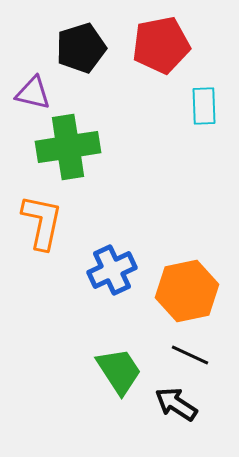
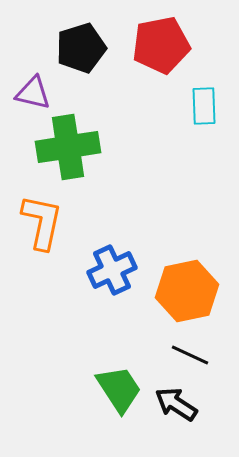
green trapezoid: moved 18 px down
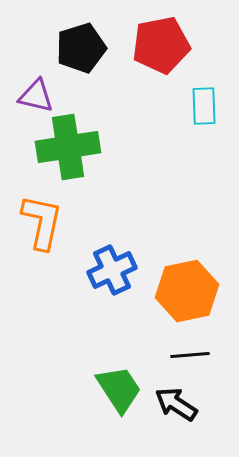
purple triangle: moved 3 px right, 3 px down
black line: rotated 30 degrees counterclockwise
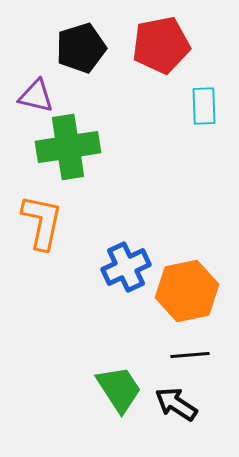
blue cross: moved 14 px right, 3 px up
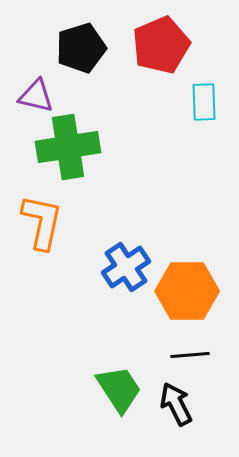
red pentagon: rotated 12 degrees counterclockwise
cyan rectangle: moved 4 px up
blue cross: rotated 9 degrees counterclockwise
orange hexagon: rotated 12 degrees clockwise
black arrow: rotated 30 degrees clockwise
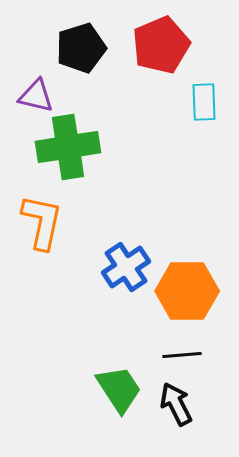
black line: moved 8 px left
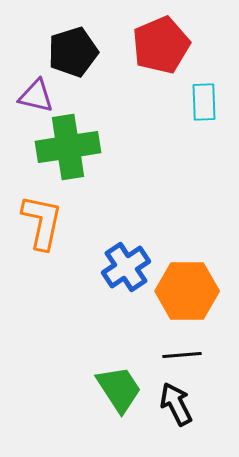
black pentagon: moved 8 px left, 4 px down
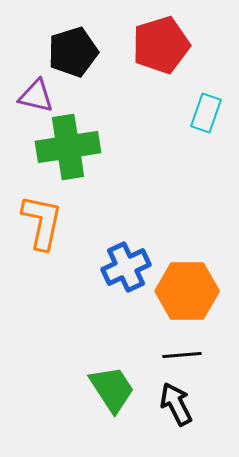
red pentagon: rotated 6 degrees clockwise
cyan rectangle: moved 2 px right, 11 px down; rotated 21 degrees clockwise
blue cross: rotated 9 degrees clockwise
green trapezoid: moved 7 px left
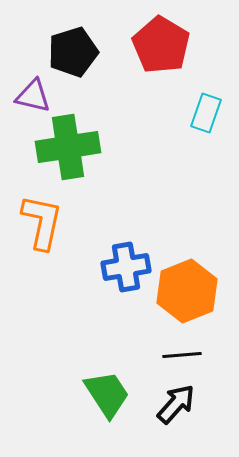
red pentagon: rotated 24 degrees counterclockwise
purple triangle: moved 3 px left
blue cross: rotated 15 degrees clockwise
orange hexagon: rotated 22 degrees counterclockwise
green trapezoid: moved 5 px left, 5 px down
black arrow: rotated 69 degrees clockwise
